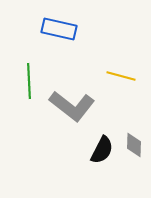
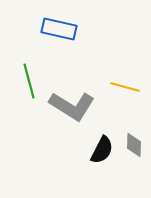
yellow line: moved 4 px right, 11 px down
green line: rotated 12 degrees counterclockwise
gray L-shape: rotated 6 degrees counterclockwise
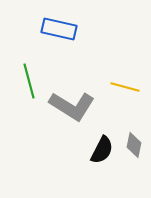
gray diamond: rotated 10 degrees clockwise
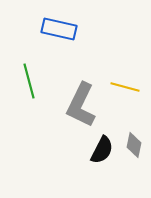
gray L-shape: moved 9 px right, 1 px up; rotated 84 degrees clockwise
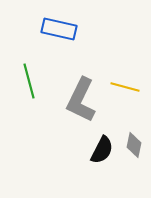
gray L-shape: moved 5 px up
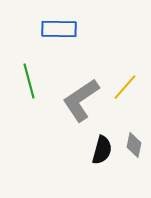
blue rectangle: rotated 12 degrees counterclockwise
yellow line: rotated 64 degrees counterclockwise
gray L-shape: rotated 30 degrees clockwise
black semicircle: rotated 12 degrees counterclockwise
